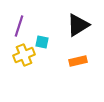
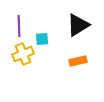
purple line: rotated 20 degrees counterclockwise
cyan square: moved 3 px up; rotated 16 degrees counterclockwise
yellow cross: moved 1 px left, 1 px up
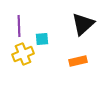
black triangle: moved 5 px right, 1 px up; rotated 10 degrees counterclockwise
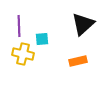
yellow cross: rotated 35 degrees clockwise
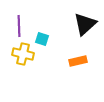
black triangle: moved 2 px right
cyan square: rotated 24 degrees clockwise
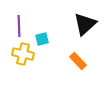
cyan square: rotated 32 degrees counterclockwise
orange rectangle: rotated 60 degrees clockwise
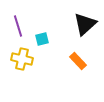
purple line: moved 1 px left; rotated 15 degrees counterclockwise
yellow cross: moved 1 px left, 5 px down
